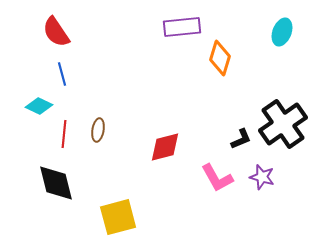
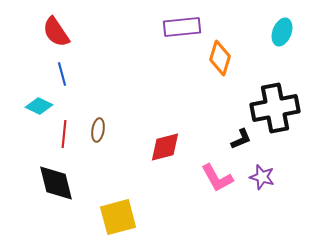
black cross: moved 8 px left, 16 px up; rotated 24 degrees clockwise
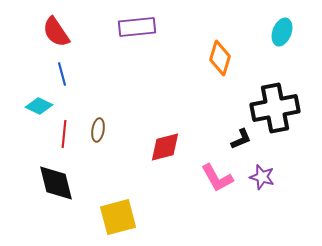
purple rectangle: moved 45 px left
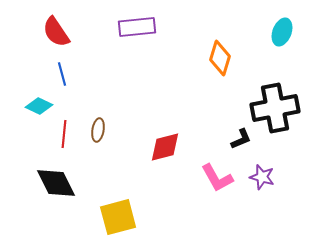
black diamond: rotated 12 degrees counterclockwise
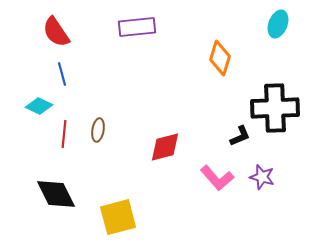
cyan ellipse: moved 4 px left, 8 px up
black cross: rotated 9 degrees clockwise
black L-shape: moved 1 px left, 3 px up
pink L-shape: rotated 12 degrees counterclockwise
black diamond: moved 11 px down
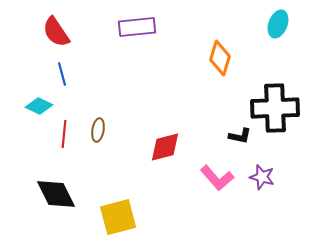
black L-shape: rotated 35 degrees clockwise
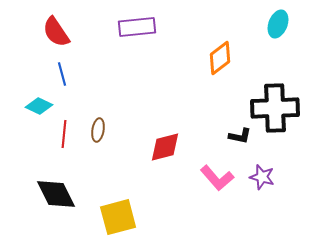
orange diamond: rotated 36 degrees clockwise
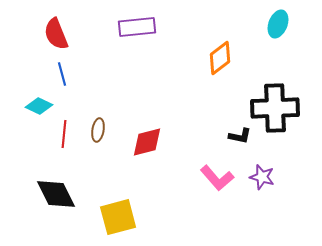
red semicircle: moved 2 px down; rotated 12 degrees clockwise
red diamond: moved 18 px left, 5 px up
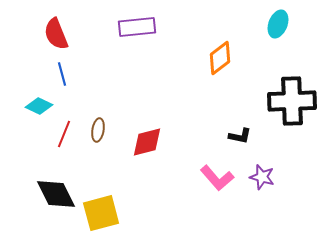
black cross: moved 17 px right, 7 px up
red line: rotated 16 degrees clockwise
yellow square: moved 17 px left, 4 px up
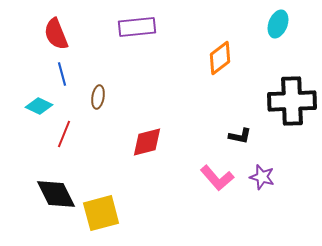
brown ellipse: moved 33 px up
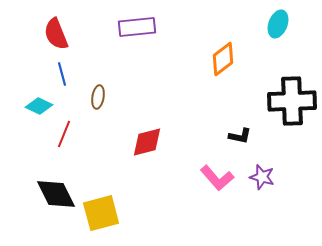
orange diamond: moved 3 px right, 1 px down
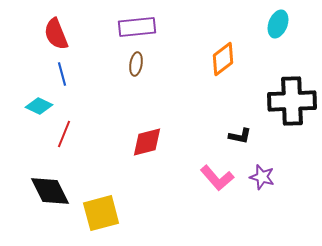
brown ellipse: moved 38 px right, 33 px up
black diamond: moved 6 px left, 3 px up
